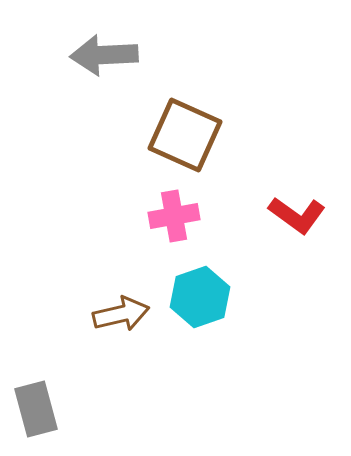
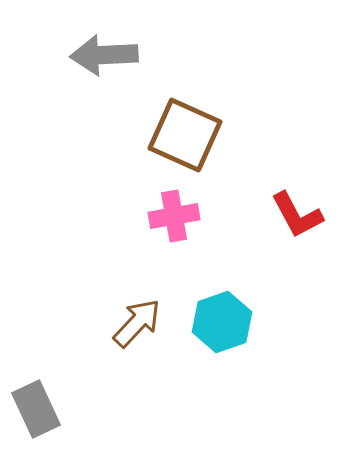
red L-shape: rotated 26 degrees clockwise
cyan hexagon: moved 22 px right, 25 px down
brown arrow: moved 16 px right, 9 px down; rotated 34 degrees counterclockwise
gray rectangle: rotated 10 degrees counterclockwise
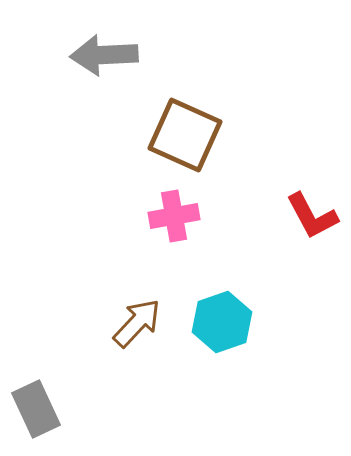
red L-shape: moved 15 px right, 1 px down
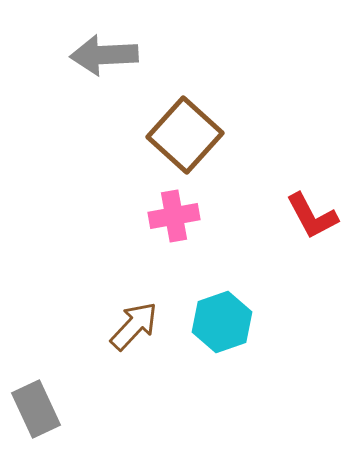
brown square: rotated 18 degrees clockwise
brown arrow: moved 3 px left, 3 px down
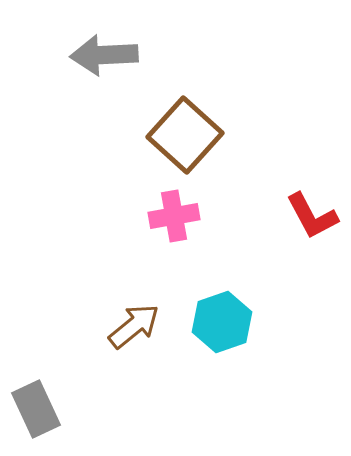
brown arrow: rotated 8 degrees clockwise
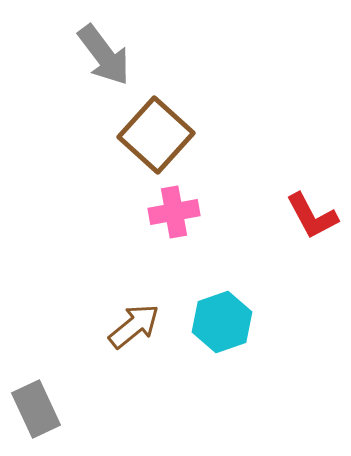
gray arrow: rotated 124 degrees counterclockwise
brown square: moved 29 px left
pink cross: moved 4 px up
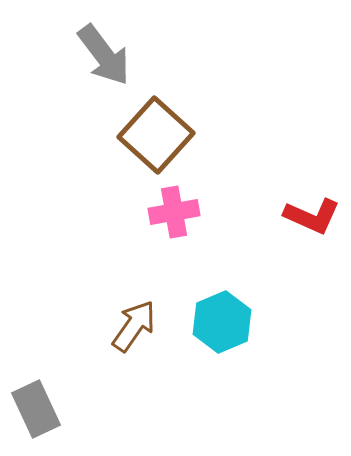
red L-shape: rotated 38 degrees counterclockwise
cyan hexagon: rotated 4 degrees counterclockwise
brown arrow: rotated 16 degrees counterclockwise
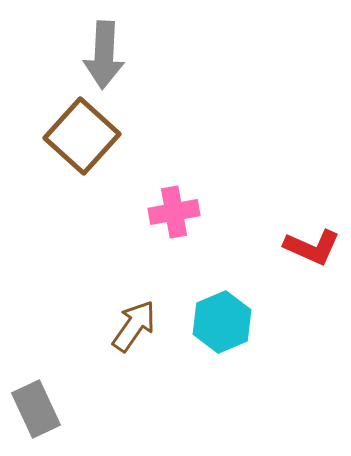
gray arrow: rotated 40 degrees clockwise
brown square: moved 74 px left, 1 px down
red L-shape: moved 31 px down
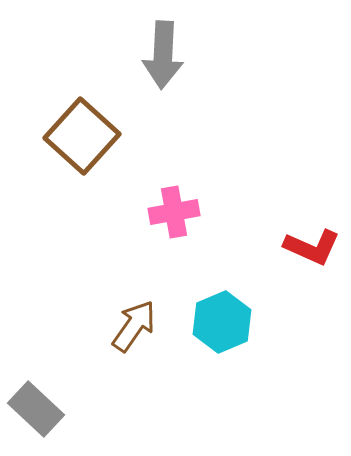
gray arrow: moved 59 px right
gray rectangle: rotated 22 degrees counterclockwise
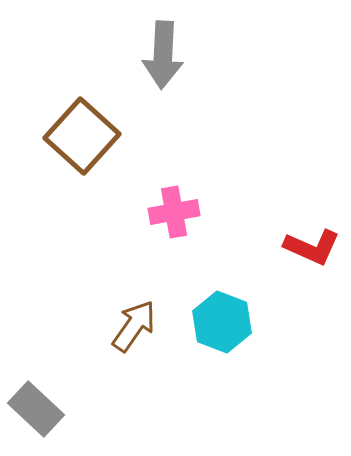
cyan hexagon: rotated 16 degrees counterclockwise
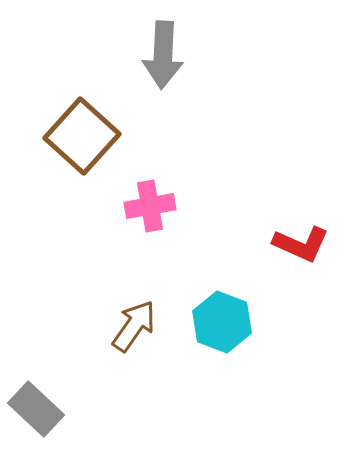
pink cross: moved 24 px left, 6 px up
red L-shape: moved 11 px left, 3 px up
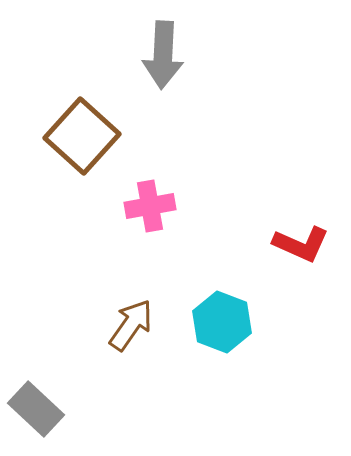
brown arrow: moved 3 px left, 1 px up
